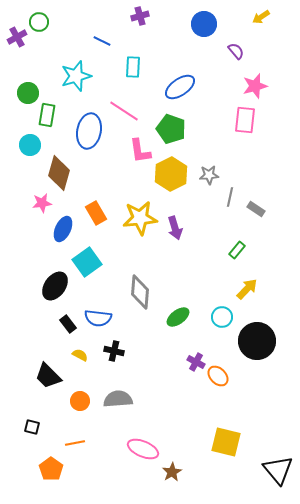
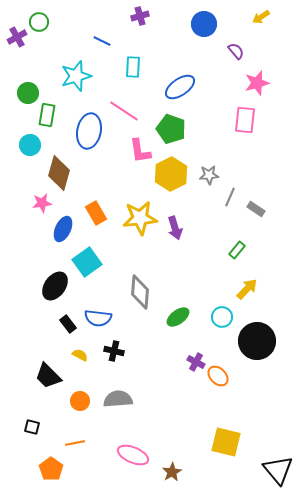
pink star at (255, 86): moved 2 px right, 3 px up
gray line at (230, 197): rotated 12 degrees clockwise
pink ellipse at (143, 449): moved 10 px left, 6 px down
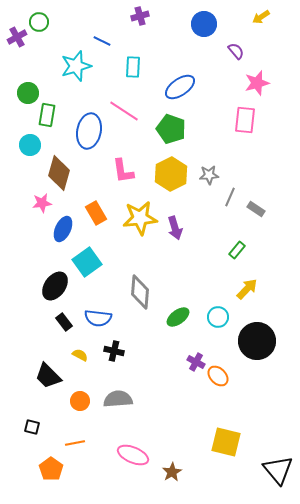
cyan star at (76, 76): moved 10 px up
pink L-shape at (140, 151): moved 17 px left, 20 px down
cyan circle at (222, 317): moved 4 px left
black rectangle at (68, 324): moved 4 px left, 2 px up
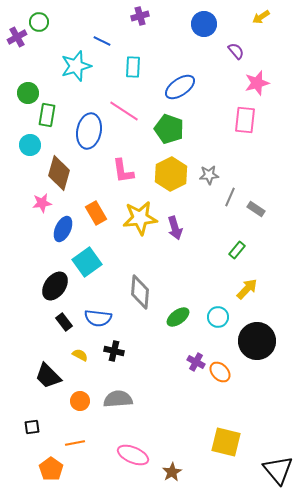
green pentagon at (171, 129): moved 2 px left
orange ellipse at (218, 376): moved 2 px right, 4 px up
black square at (32, 427): rotated 21 degrees counterclockwise
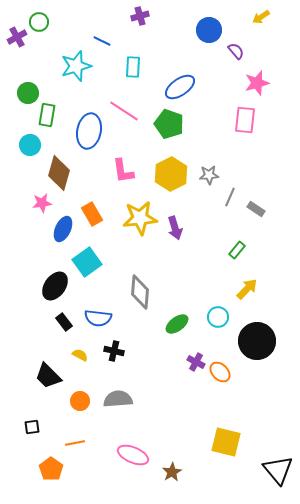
blue circle at (204, 24): moved 5 px right, 6 px down
green pentagon at (169, 129): moved 5 px up
orange rectangle at (96, 213): moved 4 px left, 1 px down
green ellipse at (178, 317): moved 1 px left, 7 px down
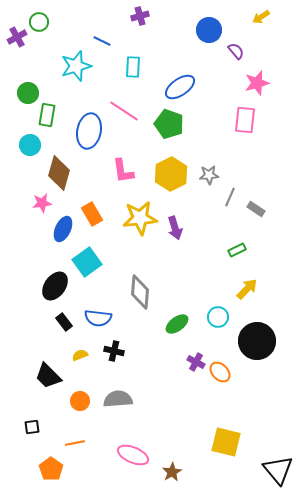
green rectangle at (237, 250): rotated 24 degrees clockwise
yellow semicircle at (80, 355): rotated 49 degrees counterclockwise
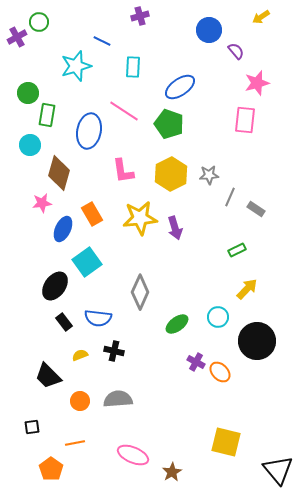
gray diamond at (140, 292): rotated 20 degrees clockwise
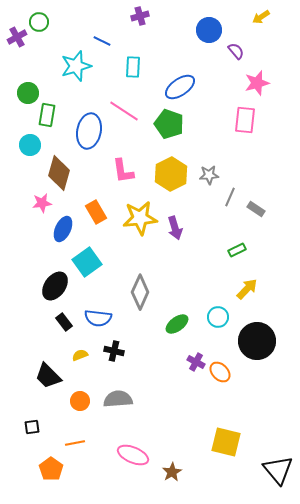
orange rectangle at (92, 214): moved 4 px right, 2 px up
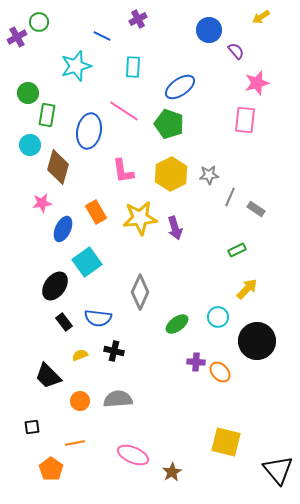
purple cross at (140, 16): moved 2 px left, 3 px down; rotated 12 degrees counterclockwise
blue line at (102, 41): moved 5 px up
brown diamond at (59, 173): moved 1 px left, 6 px up
purple cross at (196, 362): rotated 24 degrees counterclockwise
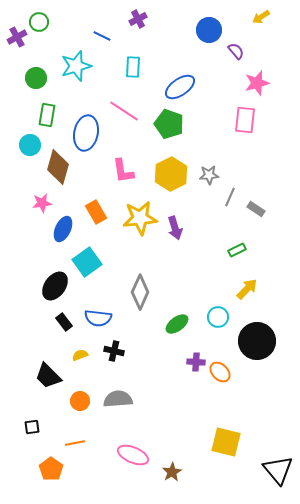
green circle at (28, 93): moved 8 px right, 15 px up
blue ellipse at (89, 131): moved 3 px left, 2 px down
